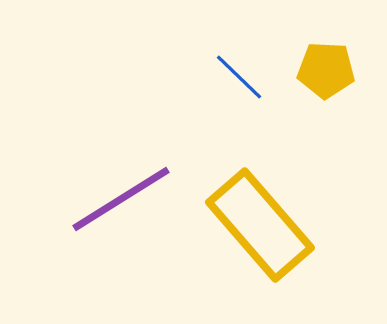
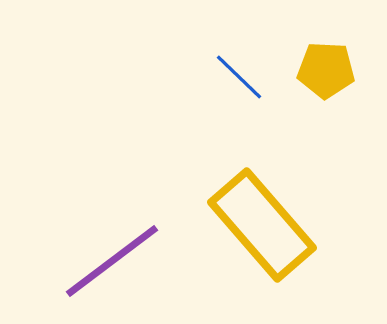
purple line: moved 9 px left, 62 px down; rotated 5 degrees counterclockwise
yellow rectangle: moved 2 px right
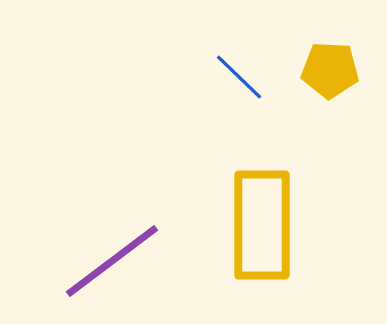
yellow pentagon: moved 4 px right
yellow rectangle: rotated 41 degrees clockwise
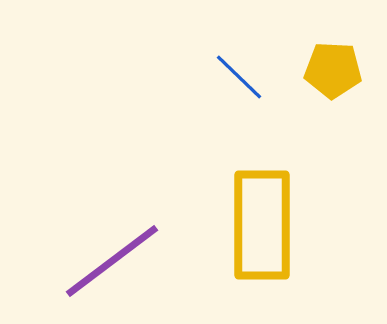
yellow pentagon: moved 3 px right
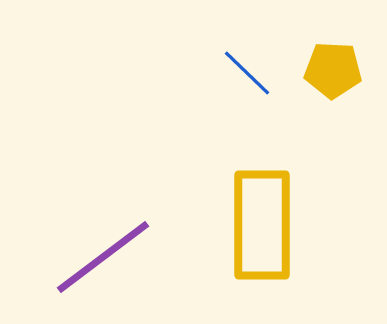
blue line: moved 8 px right, 4 px up
purple line: moved 9 px left, 4 px up
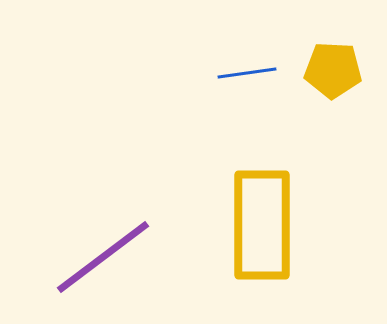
blue line: rotated 52 degrees counterclockwise
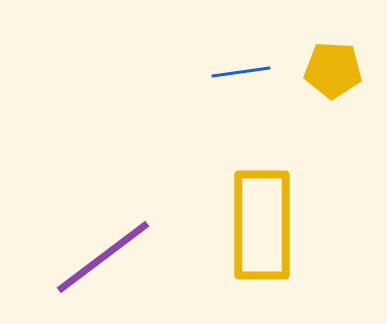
blue line: moved 6 px left, 1 px up
